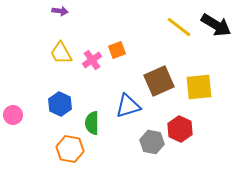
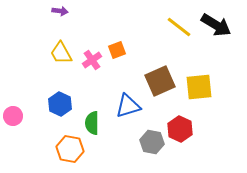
brown square: moved 1 px right
pink circle: moved 1 px down
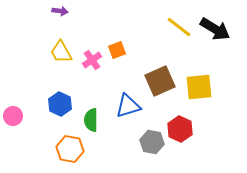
black arrow: moved 1 px left, 4 px down
yellow trapezoid: moved 1 px up
green semicircle: moved 1 px left, 3 px up
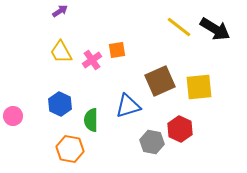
purple arrow: rotated 42 degrees counterclockwise
orange square: rotated 12 degrees clockwise
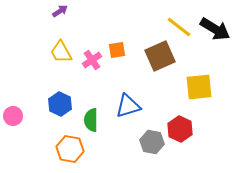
brown square: moved 25 px up
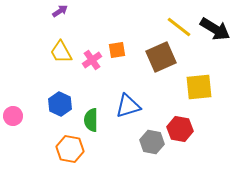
brown square: moved 1 px right, 1 px down
red hexagon: rotated 15 degrees counterclockwise
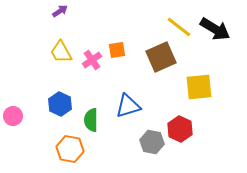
red hexagon: rotated 15 degrees clockwise
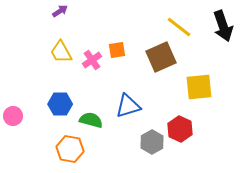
black arrow: moved 8 px right, 3 px up; rotated 40 degrees clockwise
blue hexagon: rotated 25 degrees counterclockwise
green semicircle: rotated 105 degrees clockwise
gray hexagon: rotated 20 degrees clockwise
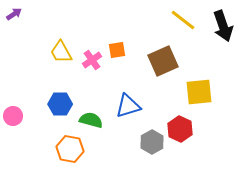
purple arrow: moved 46 px left, 3 px down
yellow line: moved 4 px right, 7 px up
brown square: moved 2 px right, 4 px down
yellow square: moved 5 px down
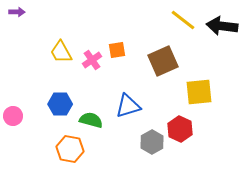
purple arrow: moved 3 px right, 2 px up; rotated 35 degrees clockwise
black arrow: moved 1 px left; rotated 116 degrees clockwise
